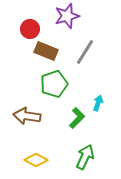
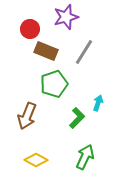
purple star: moved 1 px left, 1 px down
gray line: moved 1 px left
brown arrow: rotated 76 degrees counterclockwise
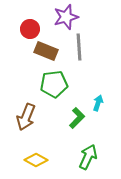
gray line: moved 5 px left, 5 px up; rotated 36 degrees counterclockwise
green pentagon: rotated 12 degrees clockwise
brown arrow: moved 1 px left, 1 px down
green arrow: moved 3 px right
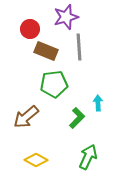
cyan arrow: rotated 21 degrees counterclockwise
brown arrow: rotated 28 degrees clockwise
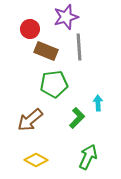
brown arrow: moved 4 px right, 3 px down
